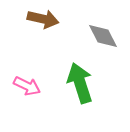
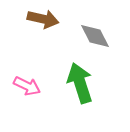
gray diamond: moved 8 px left
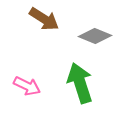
brown arrow: moved 1 px right; rotated 20 degrees clockwise
gray diamond: rotated 40 degrees counterclockwise
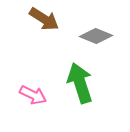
gray diamond: moved 1 px right
pink arrow: moved 6 px right, 9 px down
